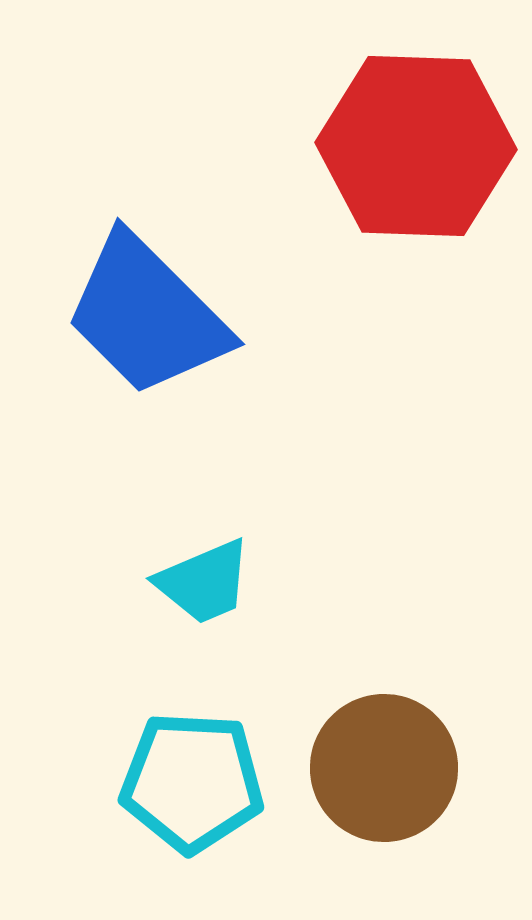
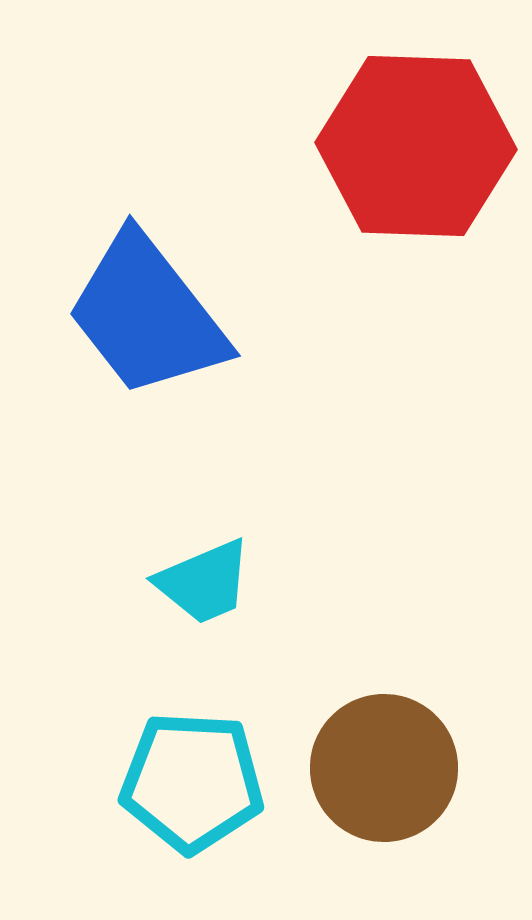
blue trapezoid: rotated 7 degrees clockwise
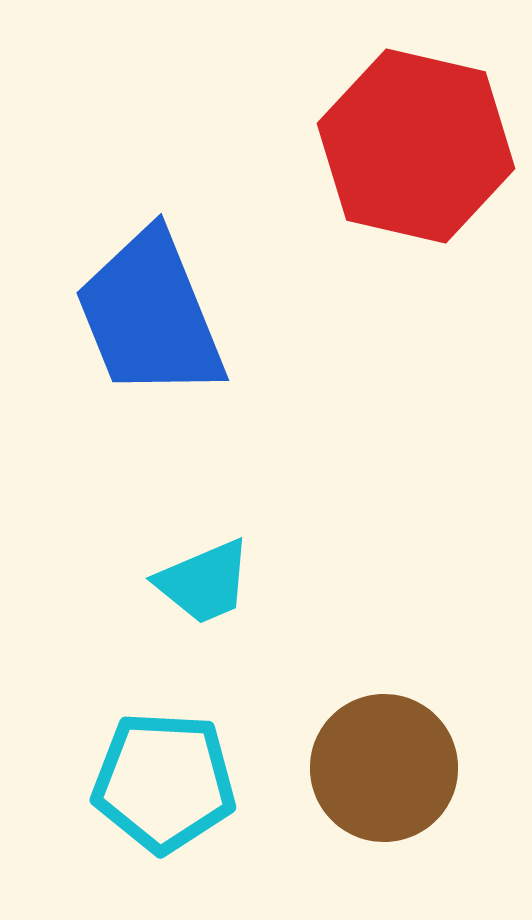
red hexagon: rotated 11 degrees clockwise
blue trapezoid: moved 3 px right; rotated 16 degrees clockwise
cyan pentagon: moved 28 px left
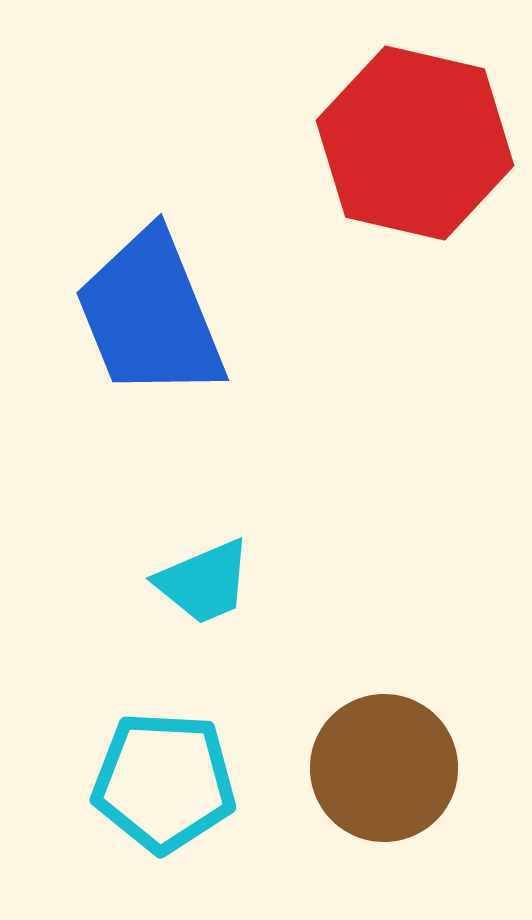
red hexagon: moved 1 px left, 3 px up
